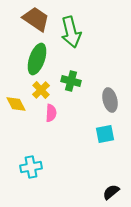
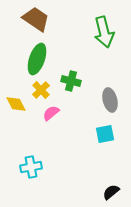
green arrow: moved 33 px right
pink semicircle: rotated 132 degrees counterclockwise
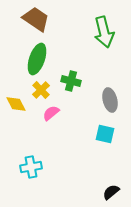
cyan square: rotated 24 degrees clockwise
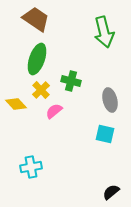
yellow diamond: rotated 15 degrees counterclockwise
pink semicircle: moved 3 px right, 2 px up
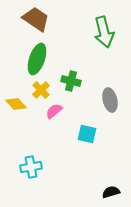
cyan square: moved 18 px left
black semicircle: rotated 24 degrees clockwise
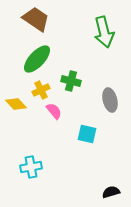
green ellipse: rotated 24 degrees clockwise
yellow cross: rotated 18 degrees clockwise
pink semicircle: rotated 90 degrees clockwise
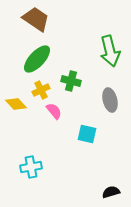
green arrow: moved 6 px right, 19 px down
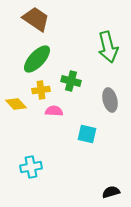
green arrow: moved 2 px left, 4 px up
yellow cross: rotated 18 degrees clockwise
pink semicircle: rotated 48 degrees counterclockwise
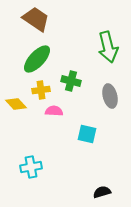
gray ellipse: moved 4 px up
black semicircle: moved 9 px left
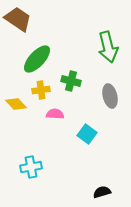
brown trapezoid: moved 18 px left
pink semicircle: moved 1 px right, 3 px down
cyan square: rotated 24 degrees clockwise
